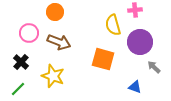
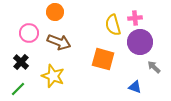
pink cross: moved 8 px down
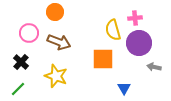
yellow semicircle: moved 5 px down
purple circle: moved 1 px left, 1 px down
orange square: rotated 15 degrees counterclockwise
gray arrow: rotated 32 degrees counterclockwise
yellow star: moved 3 px right
blue triangle: moved 11 px left, 1 px down; rotated 40 degrees clockwise
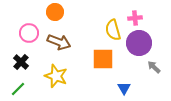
gray arrow: rotated 32 degrees clockwise
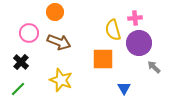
yellow star: moved 5 px right, 4 px down
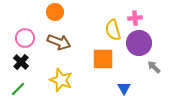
pink circle: moved 4 px left, 5 px down
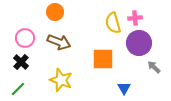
yellow semicircle: moved 7 px up
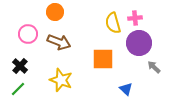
pink circle: moved 3 px right, 4 px up
black cross: moved 1 px left, 4 px down
blue triangle: moved 2 px right, 1 px down; rotated 16 degrees counterclockwise
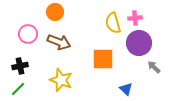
black cross: rotated 35 degrees clockwise
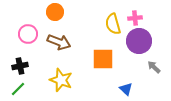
yellow semicircle: moved 1 px down
purple circle: moved 2 px up
